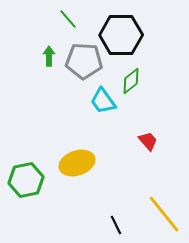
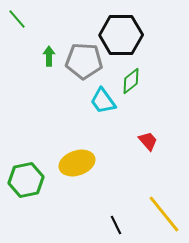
green line: moved 51 px left
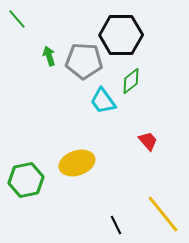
green arrow: rotated 18 degrees counterclockwise
yellow line: moved 1 px left
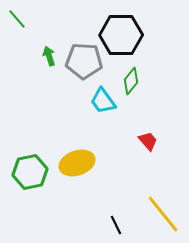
green diamond: rotated 12 degrees counterclockwise
green hexagon: moved 4 px right, 8 px up
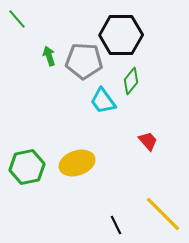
green hexagon: moved 3 px left, 5 px up
yellow line: rotated 6 degrees counterclockwise
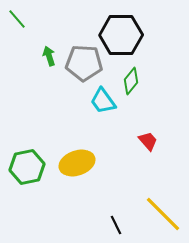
gray pentagon: moved 2 px down
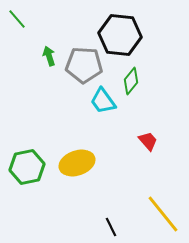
black hexagon: moved 1 px left; rotated 6 degrees clockwise
gray pentagon: moved 2 px down
yellow line: rotated 6 degrees clockwise
black line: moved 5 px left, 2 px down
